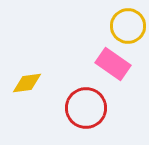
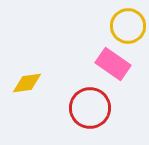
red circle: moved 4 px right
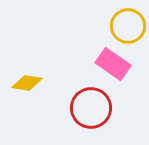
yellow diamond: rotated 16 degrees clockwise
red circle: moved 1 px right
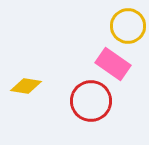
yellow diamond: moved 1 px left, 3 px down
red circle: moved 7 px up
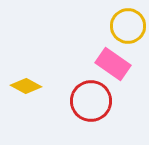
yellow diamond: rotated 20 degrees clockwise
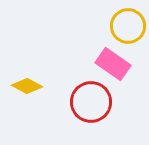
yellow diamond: moved 1 px right
red circle: moved 1 px down
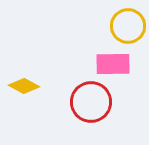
pink rectangle: rotated 36 degrees counterclockwise
yellow diamond: moved 3 px left
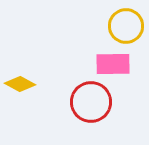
yellow circle: moved 2 px left
yellow diamond: moved 4 px left, 2 px up
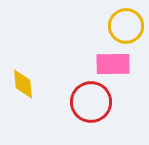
yellow diamond: moved 3 px right; rotated 56 degrees clockwise
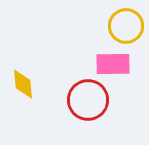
red circle: moved 3 px left, 2 px up
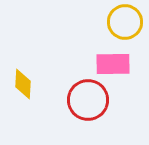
yellow circle: moved 1 px left, 4 px up
yellow diamond: rotated 8 degrees clockwise
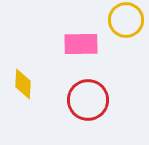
yellow circle: moved 1 px right, 2 px up
pink rectangle: moved 32 px left, 20 px up
